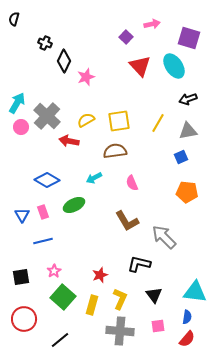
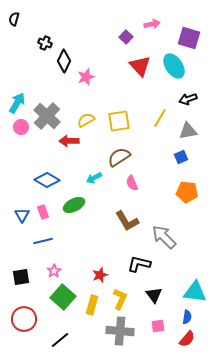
yellow line at (158, 123): moved 2 px right, 5 px up
red arrow at (69, 141): rotated 12 degrees counterclockwise
brown semicircle at (115, 151): moved 4 px right, 6 px down; rotated 25 degrees counterclockwise
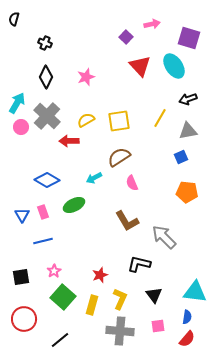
black diamond at (64, 61): moved 18 px left, 16 px down
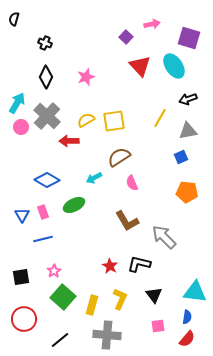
yellow square at (119, 121): moved 5 px left
blue line at (43, 241): moved 2 px up
red star at (100, 275): moved 10 px right, 9 px up; rotated 21 degrees counterclockwise
gray cross at (120, 331): moved 13 px left, 4 px down
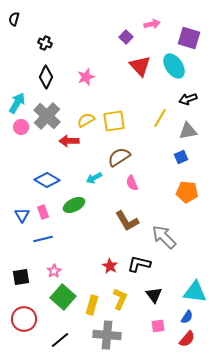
blue semicircle at (187, 317): rotated 24 degrees clockwise
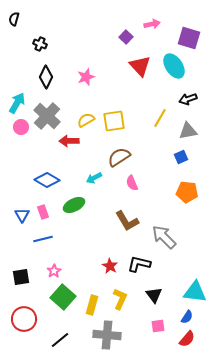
black cross at (45, 43): moved 5 px left, 1 px down
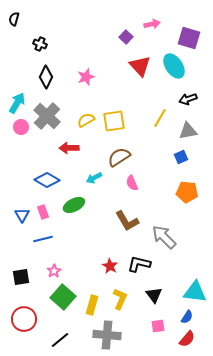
red arrow at (69, 141): moved 7 px down
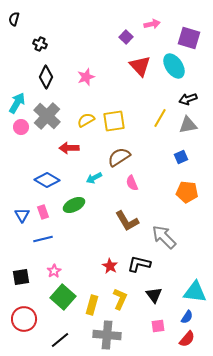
gray triangle at (188, 131): moved 6 px up
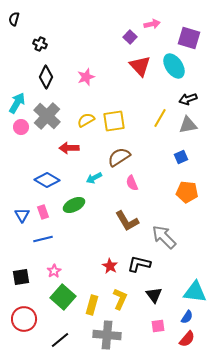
purple square at (126, 37): moved 4 px right
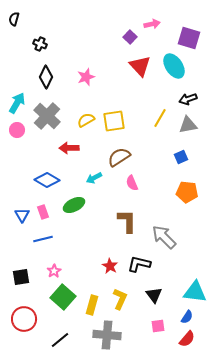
pink circle at (21, 127): moved 4 px left, 3 px down
brown L-shape at (127, 221): rotated 150 degrees counterclockwise
